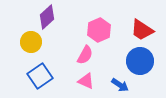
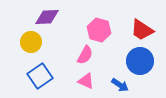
purple diamond: rotated 40 degrees clockwise
pink hexagon: rotated 20 degrees counterclockwise
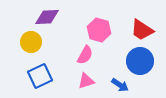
blue square: rotated 10 degrees clockwise
pink triangle: rotated 42 degrees counterclockwise
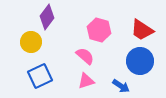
purple diamond: rotated 50 degrees counterclockwise
pink semicircle: moved 1 px down; rotated 78 degrees counterclockwise
blue arrow: moved 1 px right, 1 px down
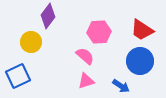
purple diamond: moved 1 px right, 1 px up
pink hexagon: moved 2 px down; rotated 20 degrees counterclockwise
blue square: moved 22 px left
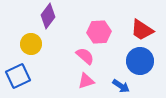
yellow circle: moved 2 px down
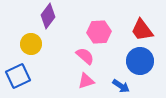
red trapezoid: rotated 20 degrees clockwise
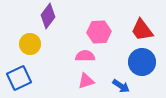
yellow circle: moved 1 px left
pink semicircle: rotated 42 degrees counterclockwise
blue circle: moved 2 px right, 1 px down
blue square: moved 1 px right, 2 px down
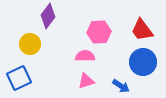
blue circle: moved 1 px right
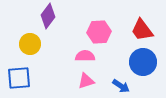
blue square: rotated 20 degrees clockwise
